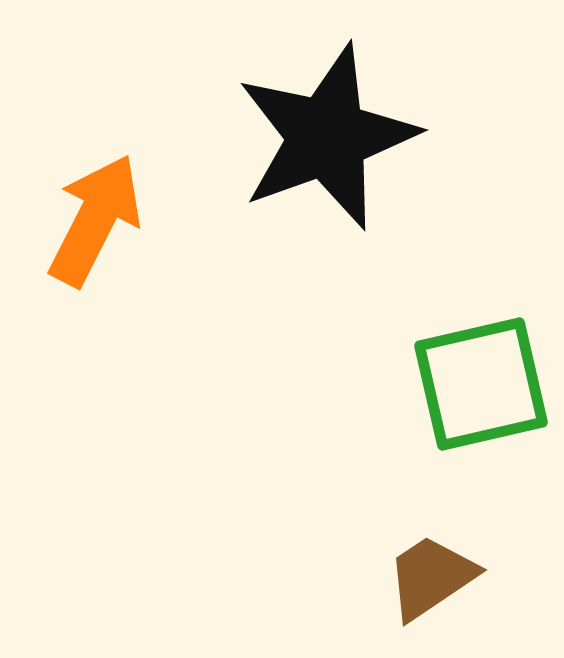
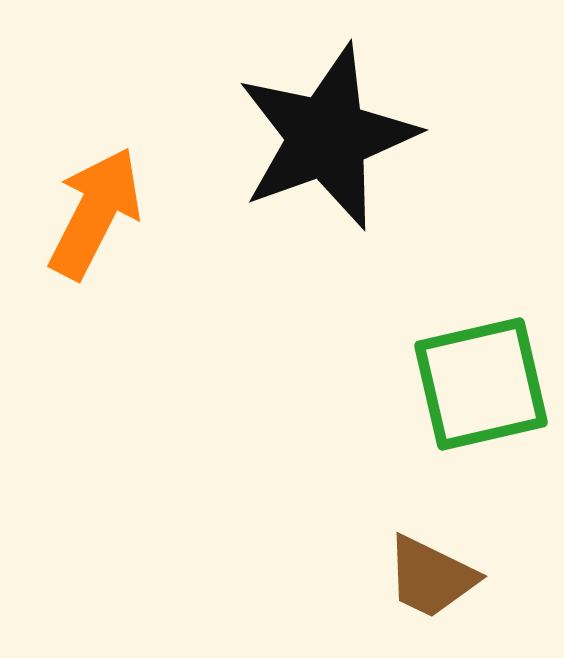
orange arrow: moved 7 px up
brown trapezoid: rotated 120 degrees counterclockwise
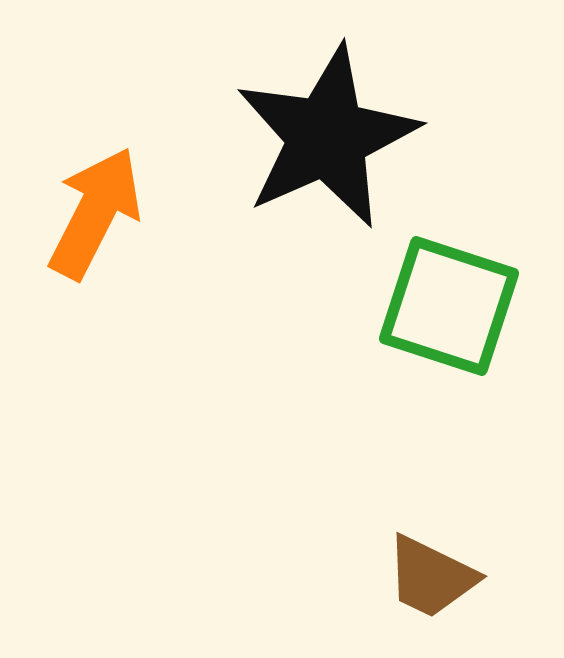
black star: rotated 4 degrees counterclockwise
green square: moved 32 px left, 78 px up; rotated 31 degrees clockwise
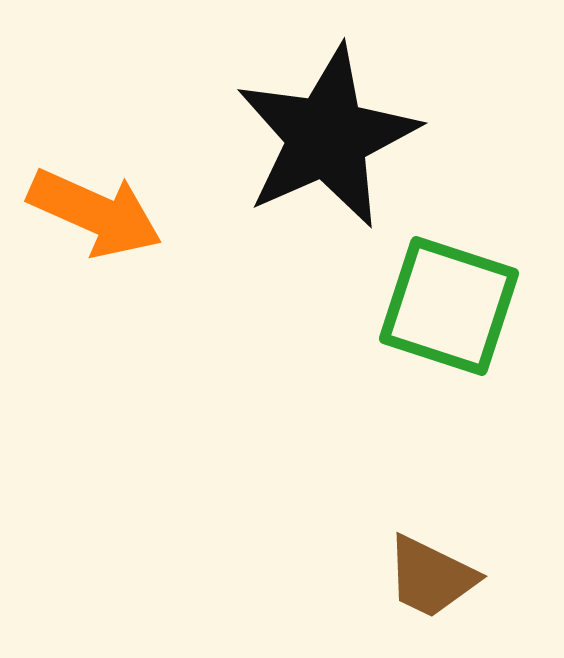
orange arrow: rotated 87 degrees clockwise
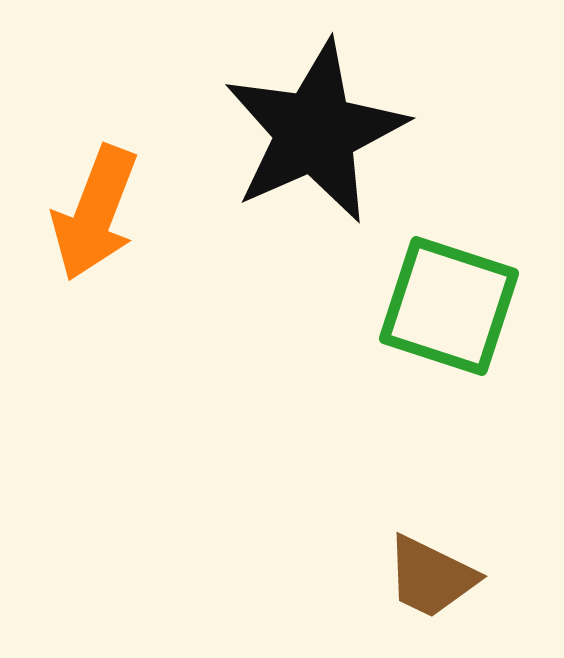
black star: moved 12 px left, 5 px up
orange arrow: rotated 87 degrees clockwise
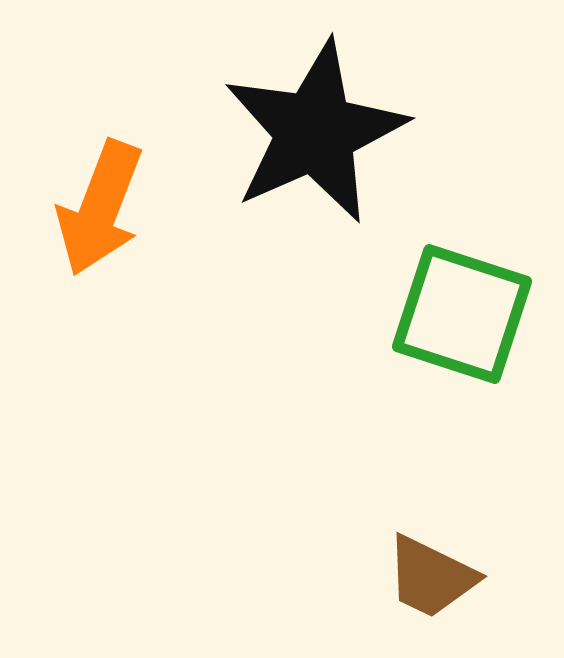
orange arrow: moved 5 px right, 5 px up
green square: moved 13 px right, 8 px down
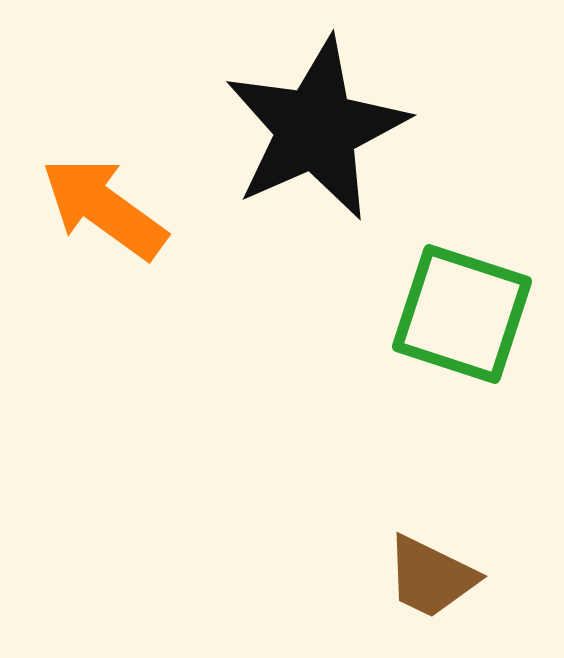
black star: moved 1 px right, 3 px up
orange arrow: moved 4 px right; rotated 105 degrees clockwise
